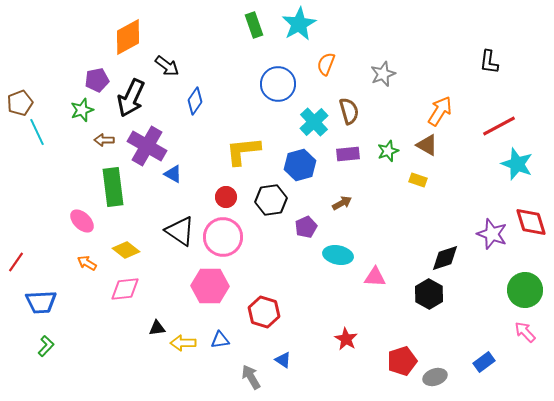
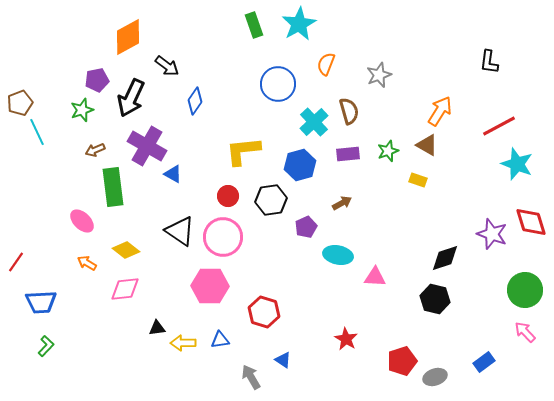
gray star at (383, 74): moved 4 px left, 1 px down
brown arrow at (104, 140): moved 9 px left, 10 px down; rotated 24 degrees counterclockwise
red circle at (226, 197): moved 2 px right, 1 px up
black hexagon at (429, 294): moved 6 px right, 5 px down; rotated 16 degrees counterclockwise
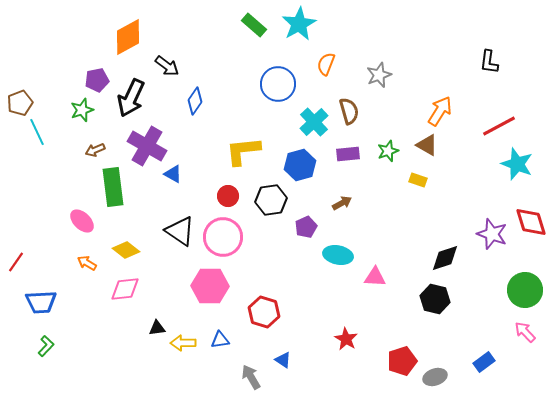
green rectangle at (254, 25): rotated 30 degrees counterclockwise
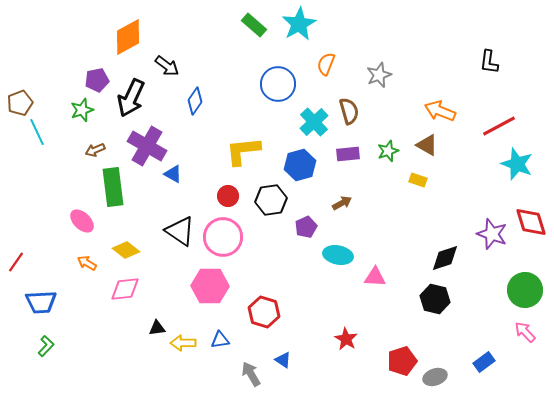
orange arrow at (440, 111): rotated 100 degrees counterclockwise
gray arrow at (251, 377): moved 3 px up
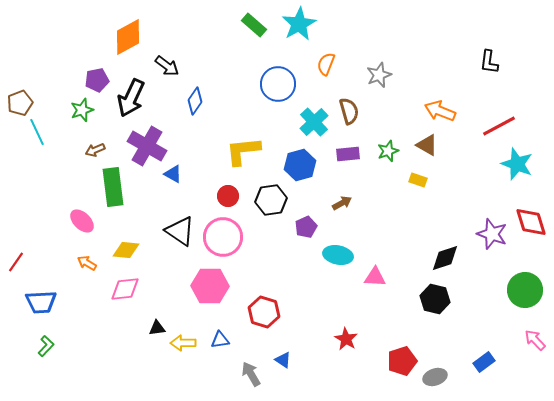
yellow diamond at (126, 250): rotated 32 degrees counterclockwise
pink arrow at (525, 332): moved 10 px right, 8 px down
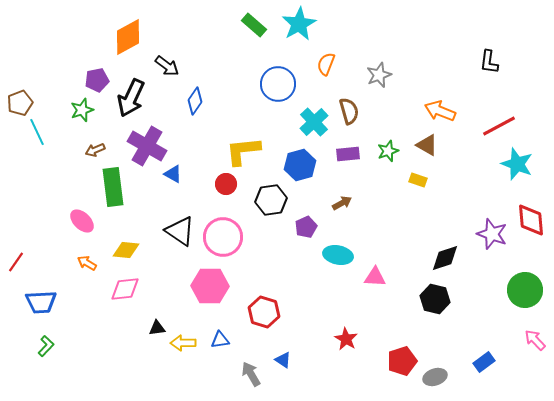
red circle at (228, 196): moved 2 px left, 12 px up
red diamond at (531, 222): moved 2 px up; rotated 12 degrees clockwise
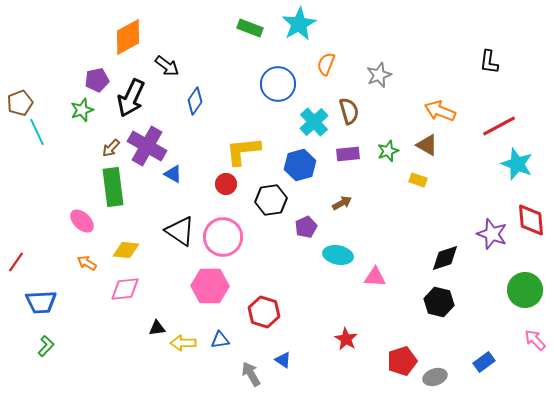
green rectangle at (254, 25): moved 4 px left, 3 px down; rotated 20 degrees counterclockwise
brown arrow at (95, 150): moved 16 px right, 2 px up; rotated 24 degrees counterclockwise
black hexagon at (435, 299): moved 4 px right, 3 px down
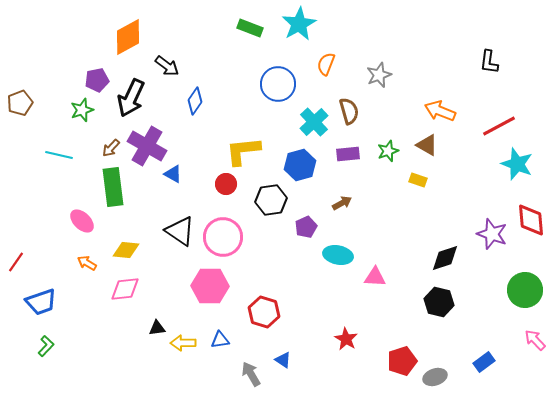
cyan line at (37, 132): moved 22 px right, 23 px down; rotated 52 degrees counterclockwise
blue trapezoid at (41, 302): rotated 16 degrees counterclockwise
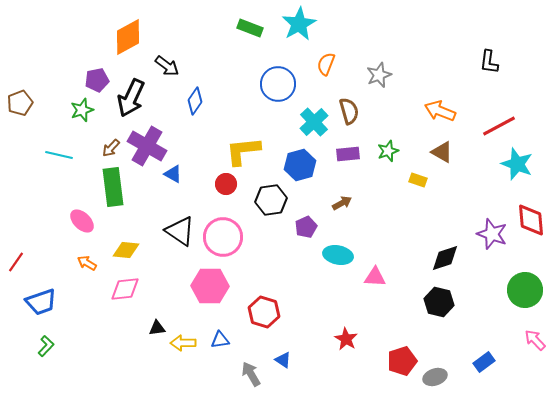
brown triangle at (427, 145): moved 15 px right, 7 px down
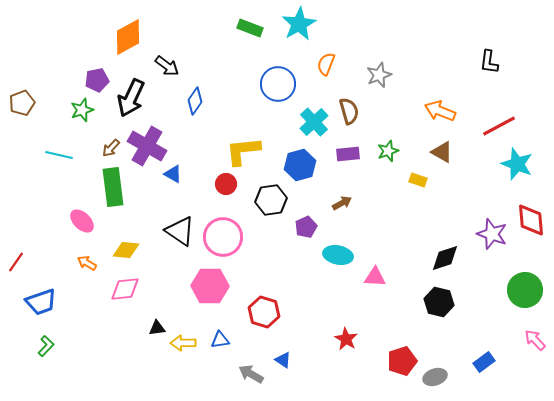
brown pentagon at (20, 103): moved 2 px right
gray arrow at (251, 374): rotated 30 degrees counterclockwise
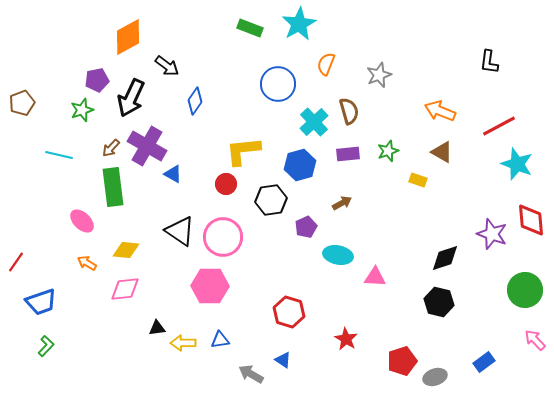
red hexagon at (264, 312): moved 25 px right
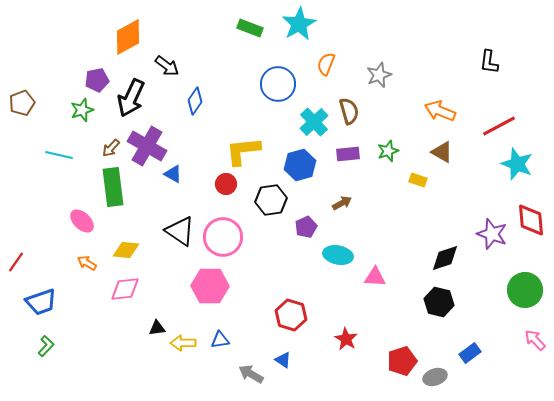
red hexagon at (289, 312): moved 2 px right, 3 px down
blue rectangle at (484, 362): moved 14 px left, 9 px up
